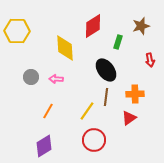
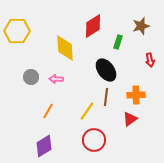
orange cross: moved 1 px right, 1 px down
red triangle: moved 1 px right, 1 px down
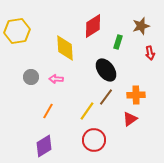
yellow hexagon: rotated 10 degrees counterclockwise
red arrow: moved 7 px up
brown line: rotated 30 degrees clockwise
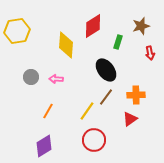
yellow diamond: moved 1 px right, 3 px up; rotated 8 degrees clockwise
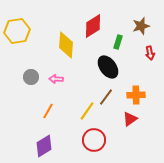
black ellipse: moved 2 px right, 3 px up
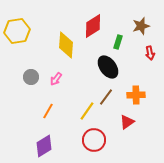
pink arrow: rotated 56 degrees counterclockwise
red triangle: moved 3 px left, 3 px down
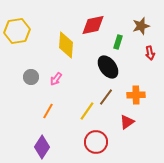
red diamond: moved 1 px up; rotated 20 degrees clockwise
red circle: moved 2 px right, 2 px down
purple diamond: moved 2 px left, 1 px down; rotated 25 degrees counterclockwise
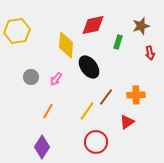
black ellipse: moved 19 px left
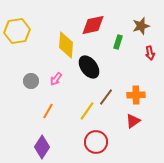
gray circle: moved 4 px down
red triangle: moved 6 px right, 1 px up
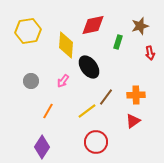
brown star: moved 1 px left
yellow hexagon: moved 11 px right
pink arrow: moved 7 px right, 2 px down
yellow line: rotated 18 degrees clockwise
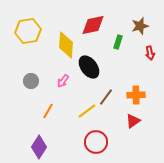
purple diamond: moved 3 px left
